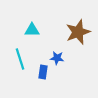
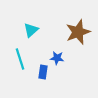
cyan triangle: moved 1 px left; rotated 42 degrees counterclockwise
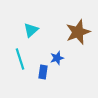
blue star: rotated 24 degrees counterclockwise
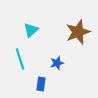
blue star: moved 5 px down
blue rectangle: moved 2 px left, 12 px down
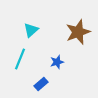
cyan line: rotated 40 degrees clockwise
blue star: moved 1 px up
blue rectangle: rotated 40 degrees clockwise
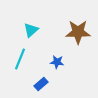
brown star: rotated 20 degrees clockwise
blue star: rotated 24 degrees clockwise
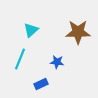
blue rectangle: rotated 16 degrees clockwise
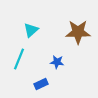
cyan line: moved 1 px left
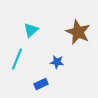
brown star: rotated 25 degrees clockwise
cyan line: moved 2 px left
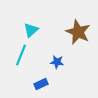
cyan line: moved 4 px right, 4 px up
